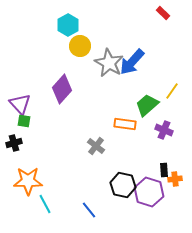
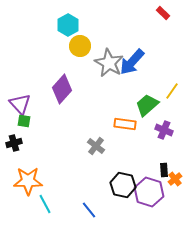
orange cross: rotated 32 degrees counterclockwise
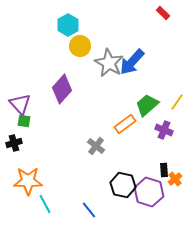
yellow line: moved 5 px right, 11 px down
orange rectangle: rotated 45 degrees counterclockwise
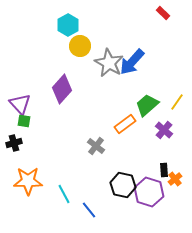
purple cross: rotated 18 degrees clockwise
cyan line: moved 19 px right, 10 px up
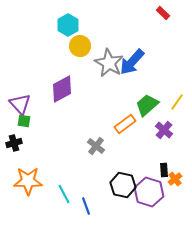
purple diamond: rotated 20 degrees clockwise
blue line: moved 3 px left, 4 px up; rotated 18 degrees clockwise
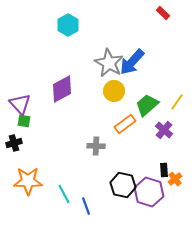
yellow circle: moved 34 px right, 45 px down
gray cross: rotated 36 degrees counterclockwise
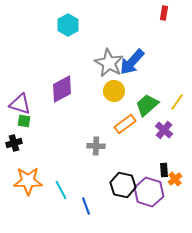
red rectangle: moved 1 px right; rotated 56 degrees clockwise
purple triangle: rotated 30 degrees counterclockwise
cyan line: moved 3 px left, 4 px up
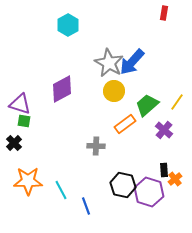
black cross: rotated 28 degrees counterclockwise
